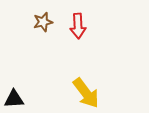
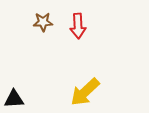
brown star: rotated 12 degrees clockwise
yellow arrow: moved 1 px left, 1 px up; rotated 84 degrees clockwise
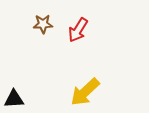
brown star: moved 2 px down
red arrow: moved 4 px down; rotated 35 degrees clockwise
